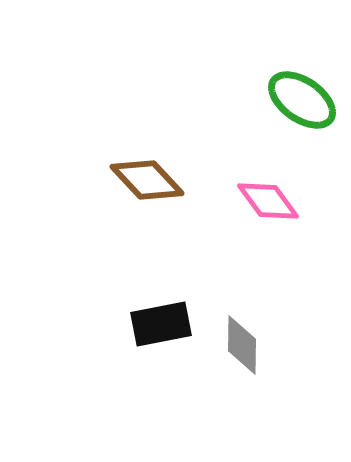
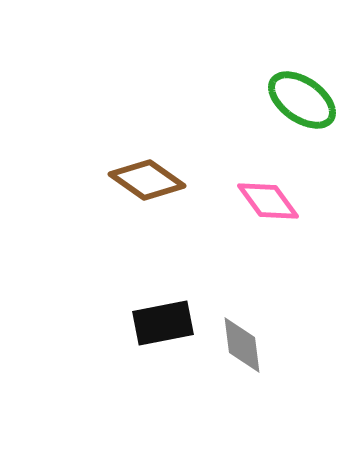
brown diamond: rotated 12 degrees counterclockwise
black rectangle: moved 2 px right, 1 px up
gray diamond: rotated 8 degrees counterclockwise
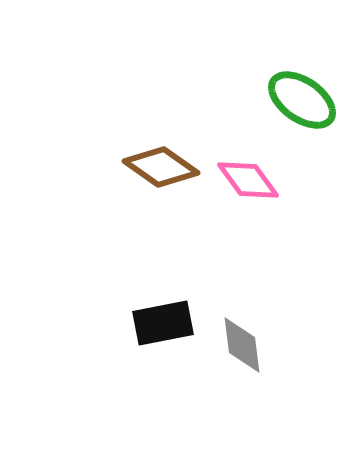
brown diamond: moved 14 px right, 13 px up
pink diamond: moved 20 px left, 21 px up
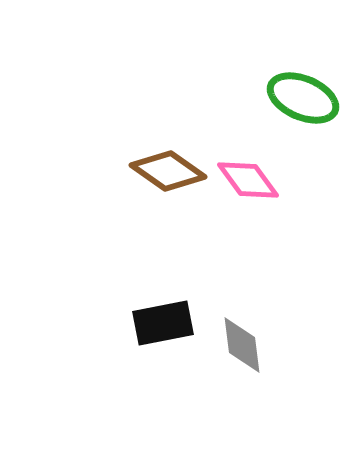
green ellipse: moved 1 px right, 2 px up; rotated 12 degrees counterclockwise
brown diamond: moved 7 px right, 4 px down
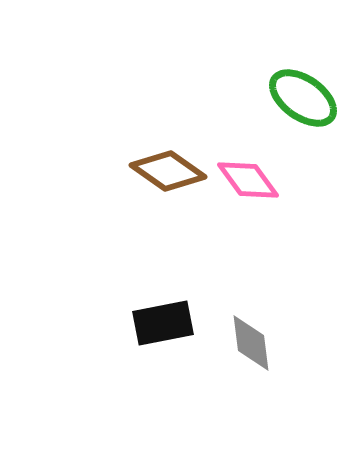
green ellipse: rotated 12 degrees clockwise
gray diamond: moved 9 px right, 2 px up
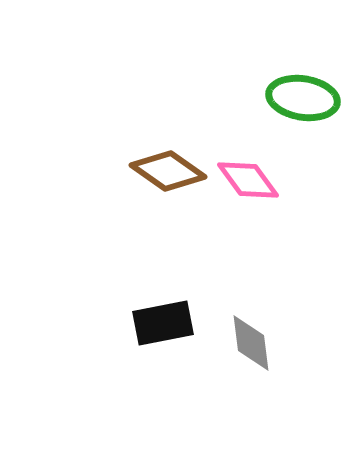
green ellipse: rotated 26 degrees counterclockwise
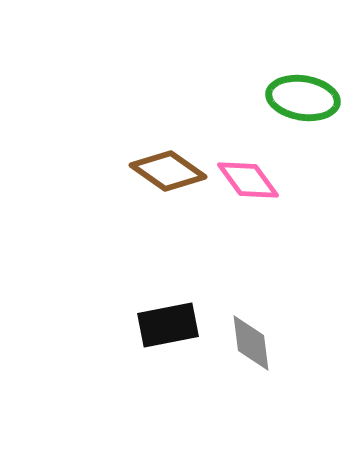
black rectangle: moved 5 px right, 2 px down
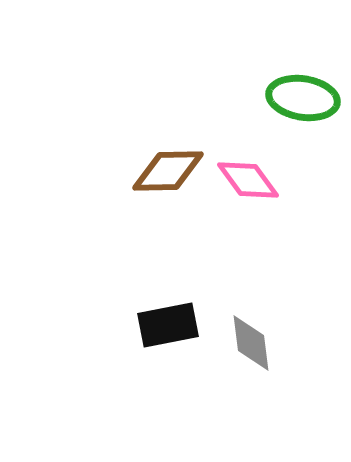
brown diamond: rotated 36 degrees counterclockwise
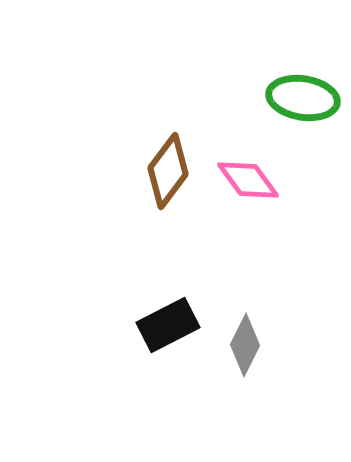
brown diamond: rotated 52 degrees counterclockwise
black rectangle: rotated 16 degrees counterclockwise
gray diamond: moved 6 px left, 2 px down; rotated 34 degrees clockwise
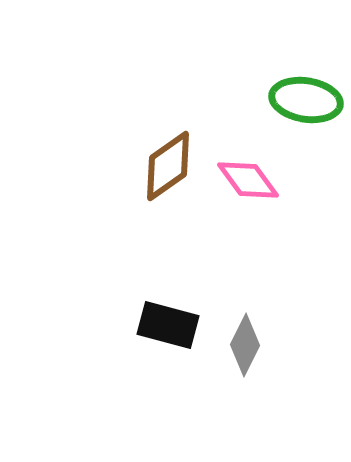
green ellipse: moved 3 px right, 2 px down
brown diamond: moved 5 px up; rotated 18 degrees clockwise
black rectangle: rotated 42 degrees clockwise
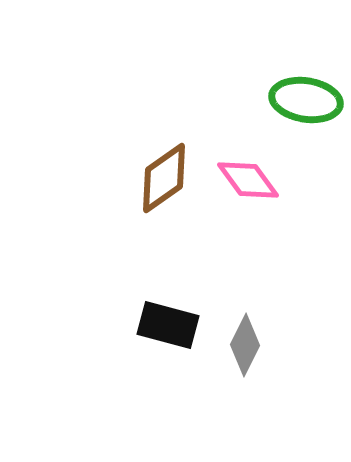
brown diamond: moved 4 px left, 12 px down
